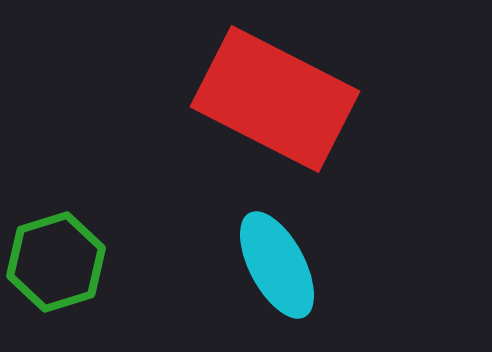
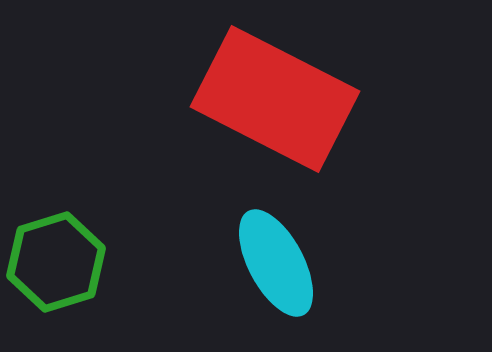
cyan ellipse: moved 1 px left, 2 px up
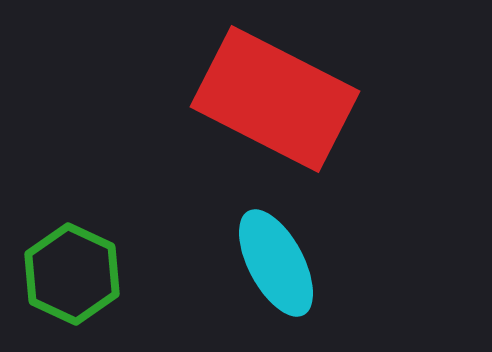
green hexagon: moved 16 px right, 12 px down; rotated 18 degrees counterclockwise
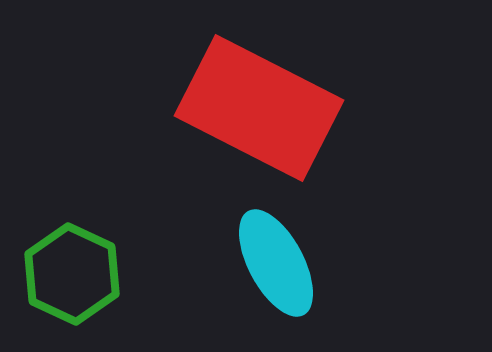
red rectangle: moved 16 px left, 9 px down
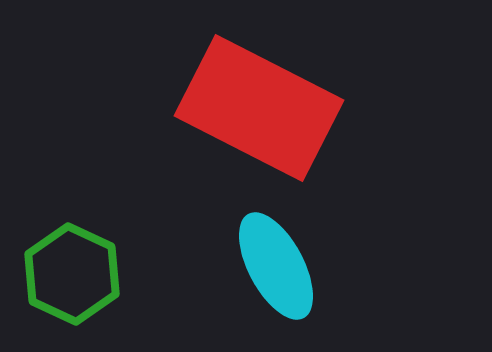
cyan ellipse: moved 3 px down
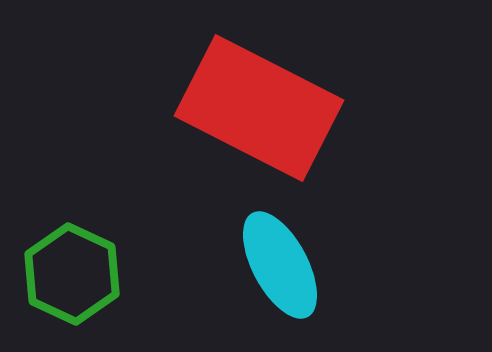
cyan ellipse: moved 4 px right, 1 px up
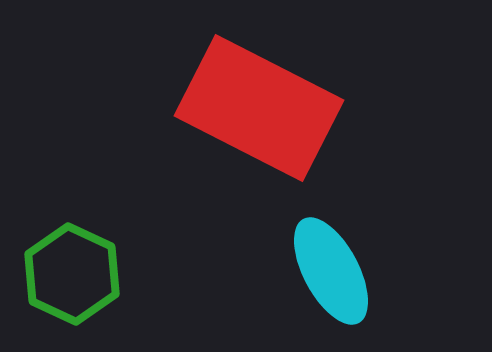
cyan ellipse: moved 51 px right, 6 px down
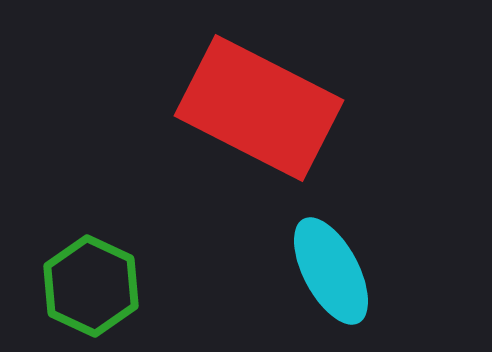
green hexagon: moved 19 px right, 12 px down
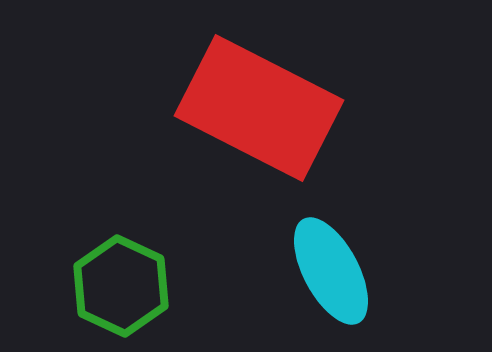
green hexagon: moved 30 px right
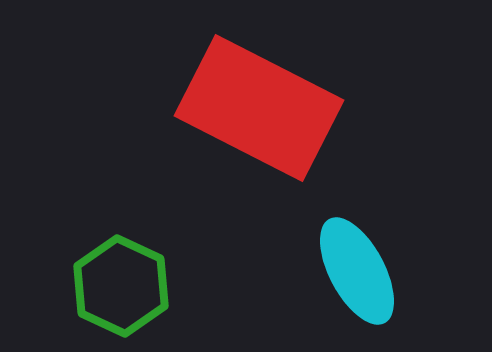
cyan ellipse: moved 26 px right
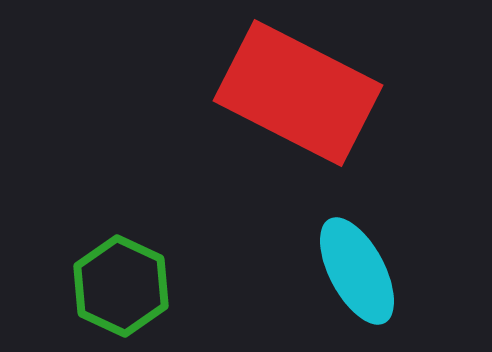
red rectangle: moved 39 px right, 15 px up
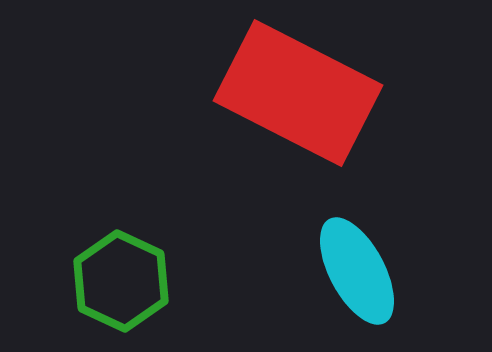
green hexagon: moved 5 px up
